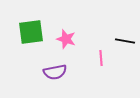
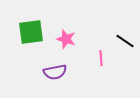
black line: rotated 24 degrees clockwise
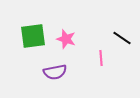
green square: moved 2 px right, 4 px down
black line: moved 3 px left, 3 px up
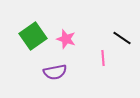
green square: rotated 28 degrees counterclockwise
pink line: moved 2 px right
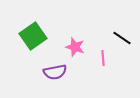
pink star: moved 9 px right, 8 px down
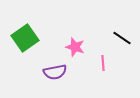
green square: moved 8 px left, 2 px down
pink line: moved 5 px down
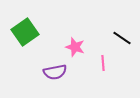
green square: moved 6 px up
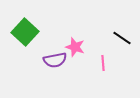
green square: rotated 12 degrees counterclockwise
purple semicircle: moved 12 px up
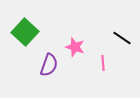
purple semicircle: moved 6 px left, 5 px down; rotated 60 degrees counterclockwise
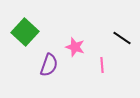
pink line: moved 1 px left, 2 px down
